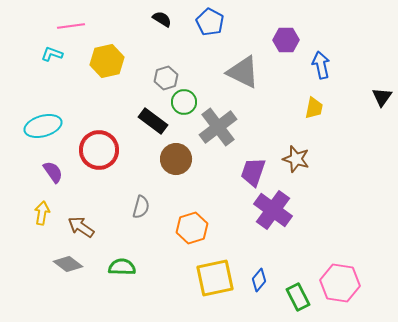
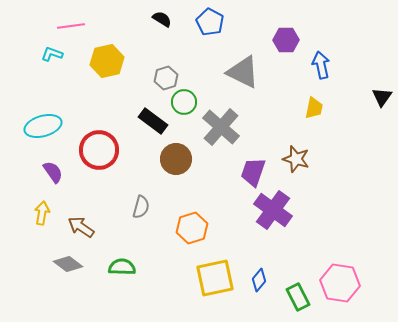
gray cross: moved 3 px right; rotated 12 degrees counterclockwise
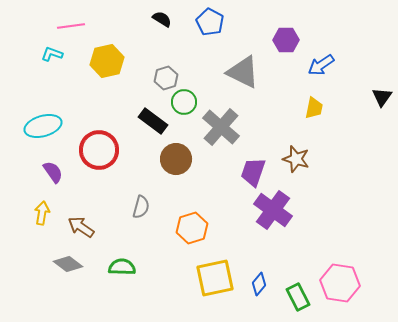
blue arrow: rotated 112 degrees counterclockwise
blue diamond: moved 4 px down
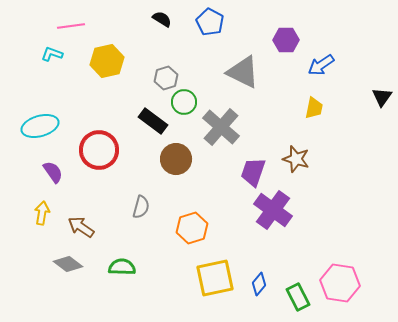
cyan ellipse: moved 3 px left
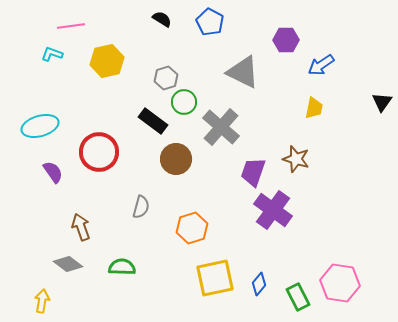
black triangle: moved 5 px down
red circle: moved 2 px down
yellow arrow: moved 88 px down
brown arrow: rotated 36 degrees clockwise
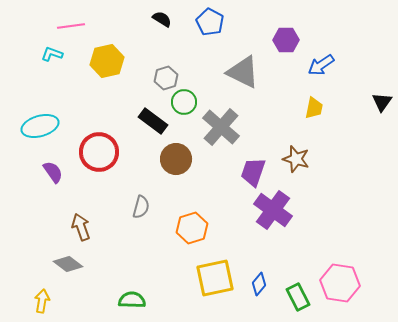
green semicircle: moved 10 px right, 33 px down
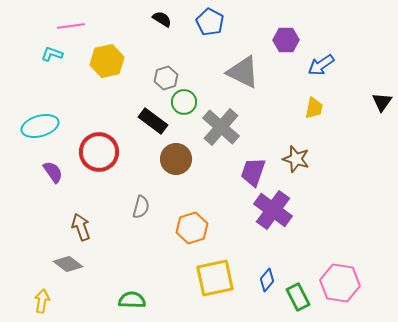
blue diamond: moved 8 px right, 4 px up
